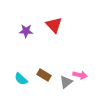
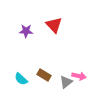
pink arrow: moved 1 px left, 1 px down
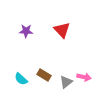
red triangle: moved 8 px right, 5 px down
pink arrow: moved 5 px right, 1 px down
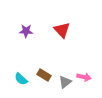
gray triangle: moved 1 px left
